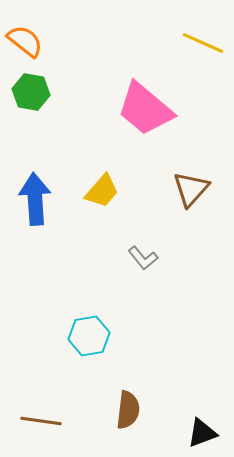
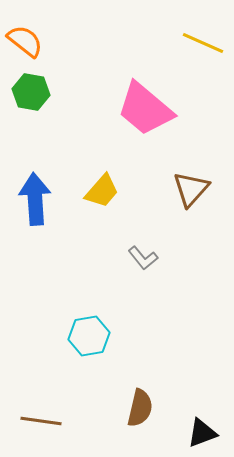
brown semicircle: moved 12 px right, 2 px up; rotated 6 degrees clockwise
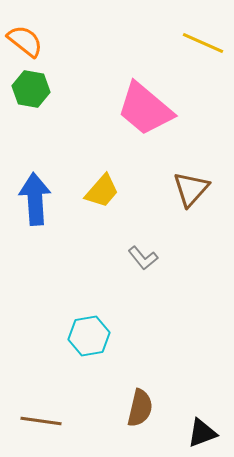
green hexagon: moved 3 px up
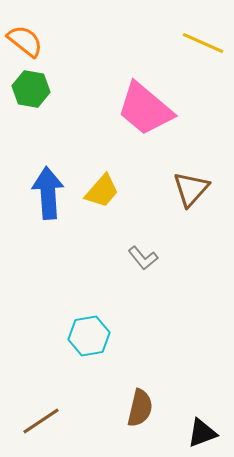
blue arrow: moved 13 px right, 6 px up
brown line: rotated 42 degrees counterclockwise
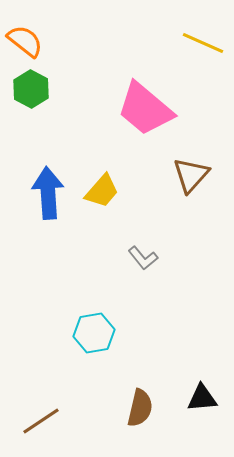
green hexagon: rotated 18 degrees clockwise
brown triangle: moved 14 px up
cyan hexagon: moved 5 px right, 3 px up
black triangle: moved 35 px up; rotated 16 degrees clockwise
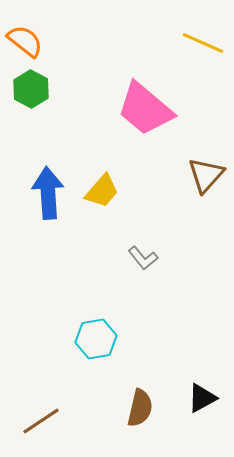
brown triangle: moved 15 px right
cyan hexagon: moved 2 px right, 6 px down
black triangle: rotated 24 degrees counterclockwise
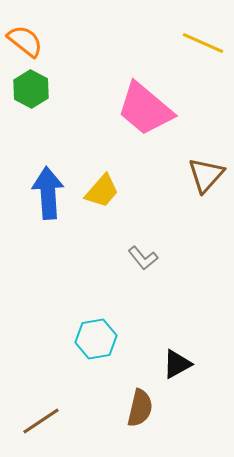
black triangle: moved 25 px left, 34 px up
